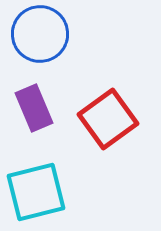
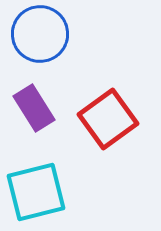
purple rectangle: rotated 9 degrees counterclockwise
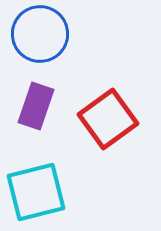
purple rectangle: moved 2 px right, 2 px up; rotated 51 degrees clockwise
